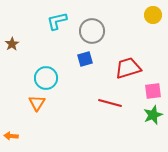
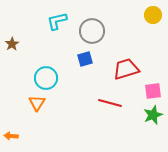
red trapezoid: moved 2 px left, 1 px down
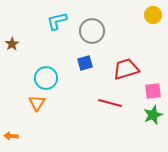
blue square: moved 4 px down
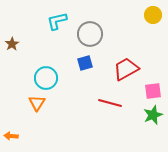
gray circle: moved 2 px left, 3 px down
red trapezoid: rotated 12 degrees counterclockwise
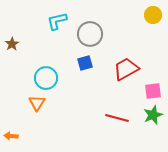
red line: moved 7 px right, 15 px down
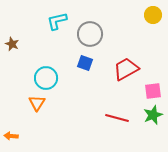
brown star: rotated 16 degrees counterclockwise
blue square: rotated 35 degrees clockwise
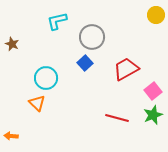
yellow circle: moved 3 px right
gray circle: moved 2 px right, 3 px down
blue square: rotated 28 degrees clockwise
pink square: rotated 30 degrees counterclockwise
orange triangle: rotated 18 degrees counterclockwise
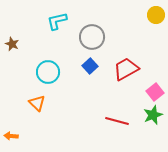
blue square: moved 5 px right, 3 px down
cyan circle: moved 2 px right, 6 px up
pink square: moved 2 px right, 1 px down
red line: moved 3 px down
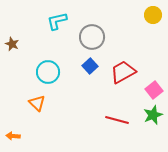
yellow circle: moved 3 px left
red trapezoid: moved 3 px left, 3 px down
pink square: moved 1 px left, 2 px up
red line: moved 1 px up
orange arrow: moved 2 px right
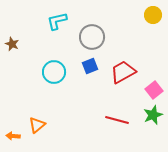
blue square: rotated 21 degrees clockwise
cyan circle: moved 6 px right
orange triangle: moved 22 px down; rotated 36 degrees clockwise
